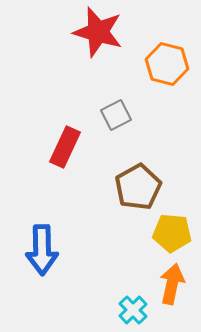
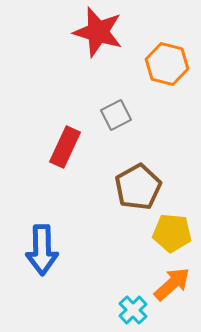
orange arrow: rotated 36 degrees clockwise
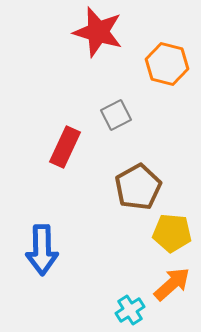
cyan cross: moved 3 px left; rotated 12 degrees clockwise
